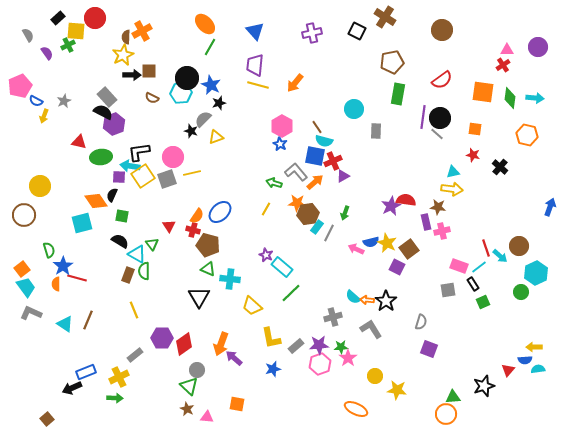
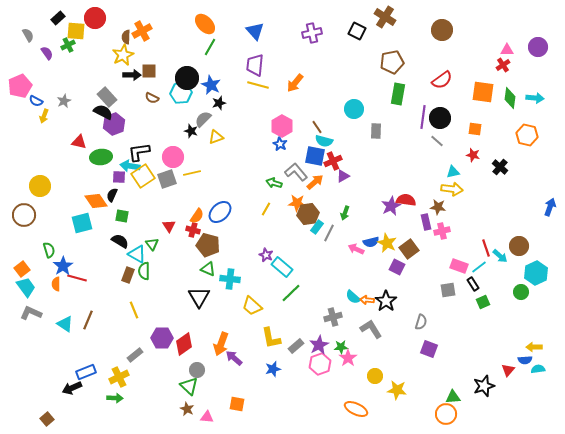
gray line at (437, 134): moved 7 px down
purple star at (319, 345): rotated 24 degrees counterclockwise
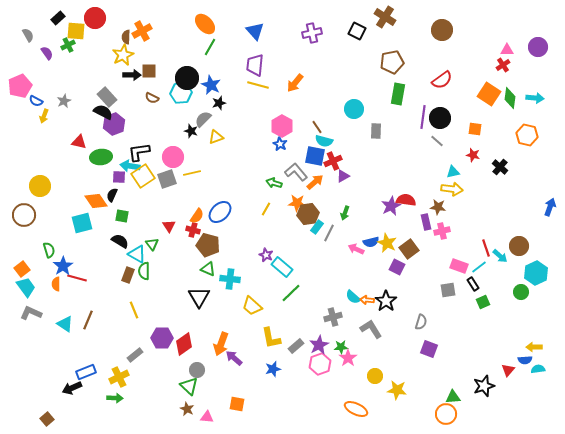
orange square at (483, 92): moved 6 px right, 2 px down; rotated 25 degrees clockwise
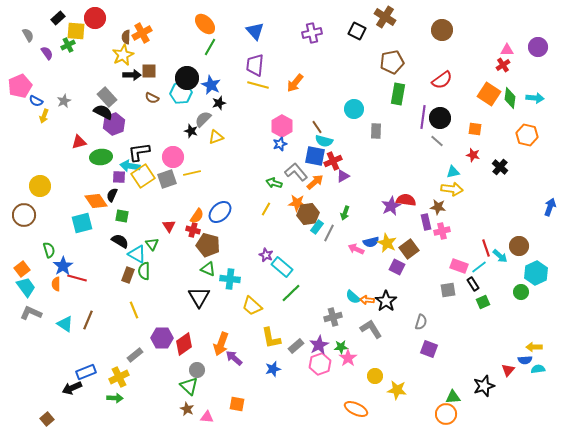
orange cross at (142, 31): moved 2 px down
red triangle at (79, 142): rotated 28 degrees counterclockwise
blue star at (280, 144): rotated 24 degrees clockwise
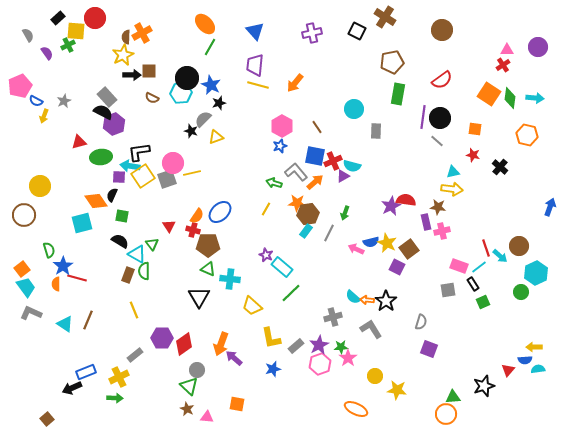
cyan semicircle at (324, 141): moved 28 px right, 25 px down
blue star at (280, 144): moved 2 px down
pink circle at (173, 157): moved 6 px down
cyan rectangle at (317, 227): moved 11 px left, 4 px down
brown pentagon at (208, 245): rotated 15 degrees counterclockwise
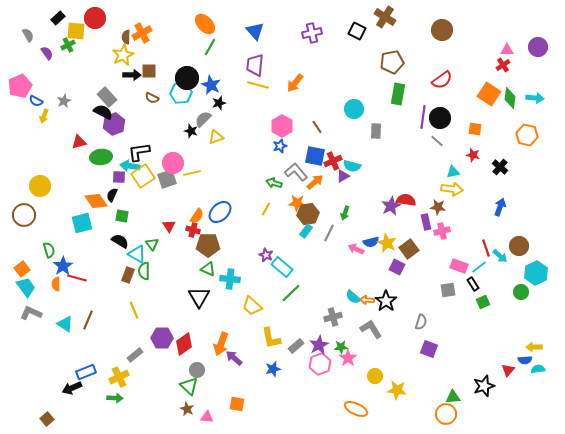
blue arrow at (550, 207): moved 50 px left
